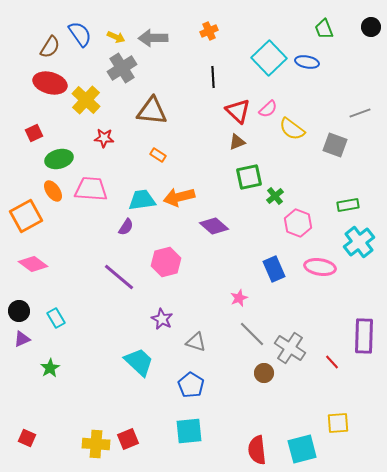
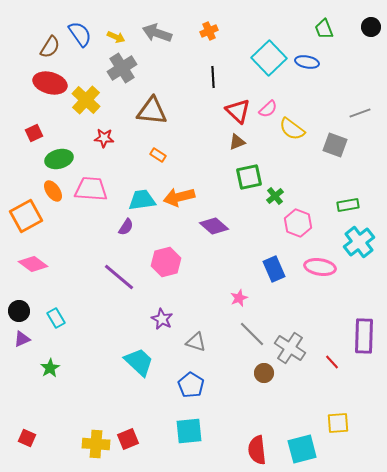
gray arrow at (153, 38): moved 4 px right, 5 px up; rotated 20 degrees clockwise
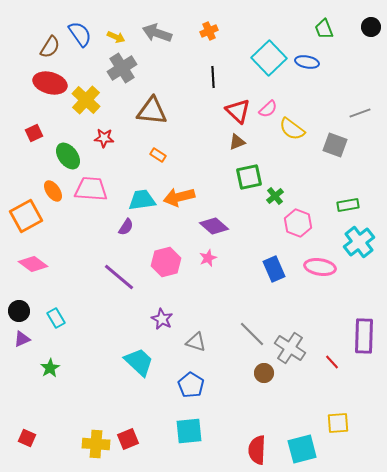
green ellipse at (59, 159): moved 9 px right, 3 px up; rotated 68 degrees clockwise
pink star at (239, 298): moved 31 px left, 40 px up
red semicircle at (257, 450): rotated 8 degrees clockwise
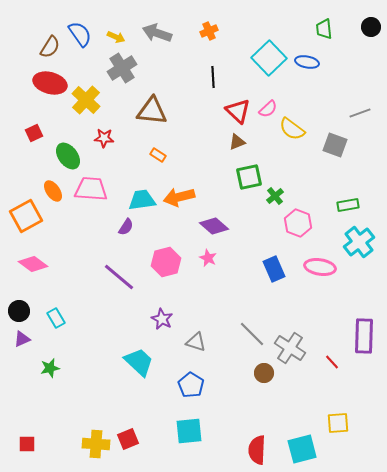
green trapezoid at (324, 29): rotated 15 degrees clockwise
pink star at (208, 258): rotated 24 degrees counterclockwise
green star at (50, 368): rotated 18 degrees clockwise
red square at (27, 438): moved 6 px down; rotated 24 degrees counterclockwise
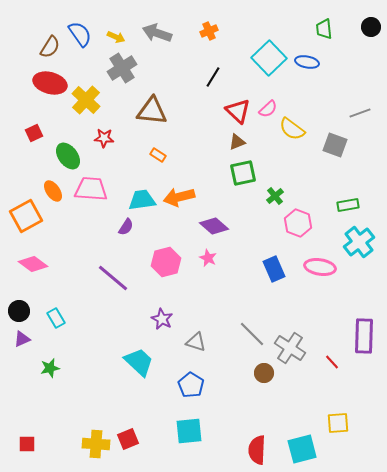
black line at (213, 77): rotated 35 degrees clockwise
green square at (249, 177): moved 6 px left, 4 px up
purple line at (119, 277): moved 6 px left, 1 px down
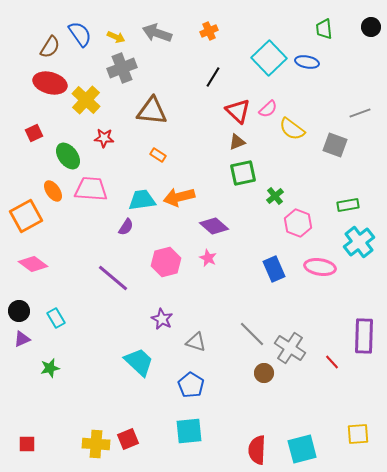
gray cross at (122, 68): rotated 12 degrees clockwise
yellow square at (338, 423): moved 20 px right, 11 px down
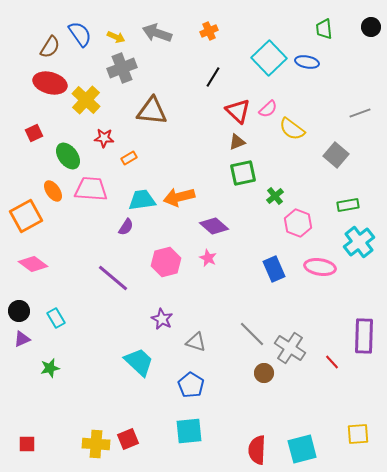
gray square at (335, 145): moved 1 px right, 10 px down; rotated 20 degrees clockwise
orange rectangle at (158, 155): moved 29 px left, 3 px down; rotated 63 degrees counterclockwise
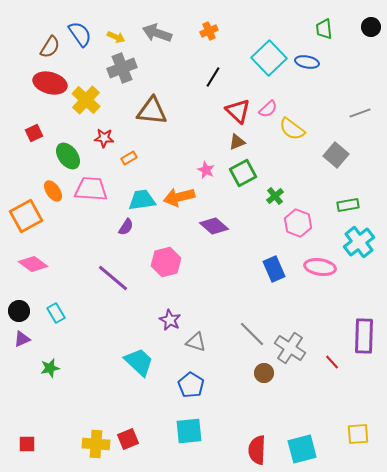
green square at (243, 173): rotated 16 degrees counterclockwise
pink star at (208, 258): moved 2 px left, 88 px up
cyan rectangle at (56, 318): moved 5 px up
purple star at (162, 319): moved 8 px right, 1 px down
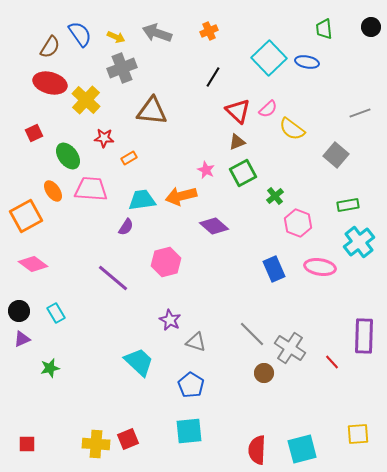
orange arrow at (179, 197): moved 2 px right, 1 px up
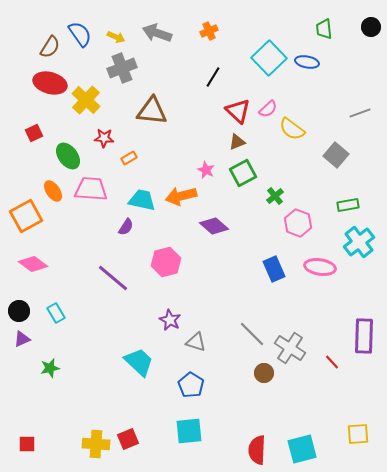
cyan trapezoid at (142, 200): rotated 20 degrees clockwise
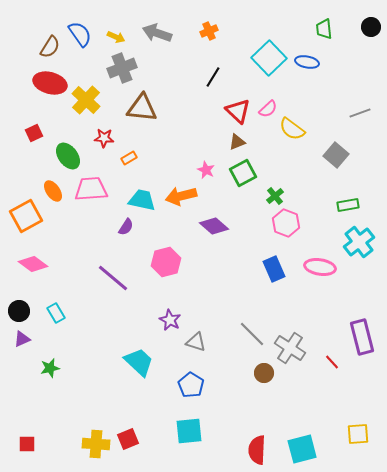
brown triangle at (152, 111): moved 10 px left, 3 px up
pink trapezoid at (91, 189): rotated 8 degrees counterclockwise
pink hexagon at (298, 223): moved 12 px left
purple rectangle at (364, 336): moved 2 px left, 1 px down; rotated 16 degrees counterclockwise
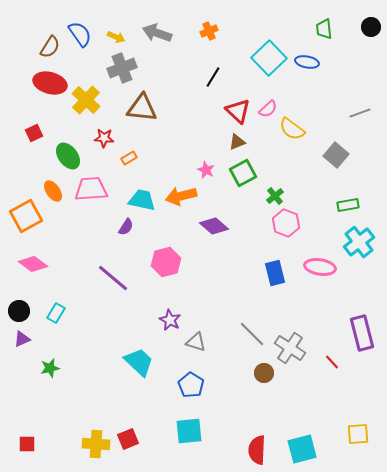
blue rectangle at (274, 269): moved 1 px right, 4 px down; rotated 10 degrees clockwise
cyan rectangle at (56, 313): rotated 60 degrees clockwise
purple rectangle at (362, 337): moved 4 px up
